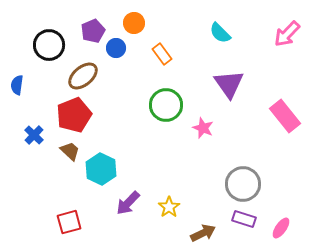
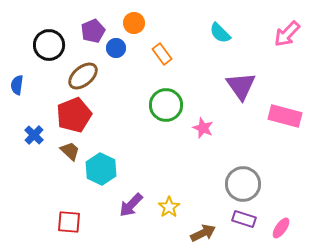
purple triangle: moved 12 px right, 2 px down
pink rectangle: rotated 36 degrees counterclockwise
purple arrow: moved 3 px right, 2 px down
red square: rotated 20 degrees clockwise
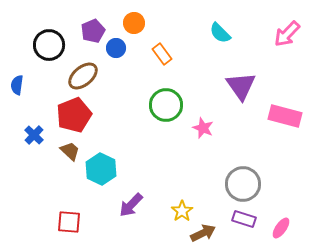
yellow star: moved 13 px right, 4 px down
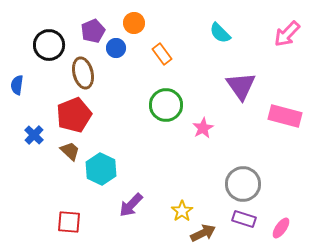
brown ellipse: moved 3 px up; rotated 64 degrees counterclockwise
pink star: rotated 20 degrees clockwise
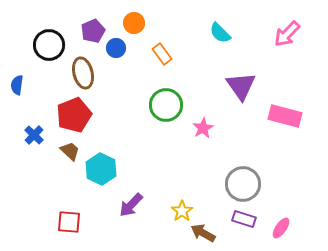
brown arrow: rotated 125 degrees counterclockwise
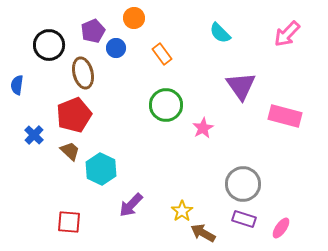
orange circle: moved 5 px up
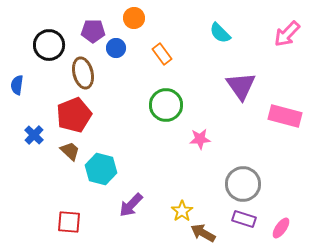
purple pentagon: rotated 25 degrees clockwise
pink star: moved 3 px left, 11 px down; rotated 25 degrees clockwise
cyan hexagon: rotated 12 degrees counterclockwise
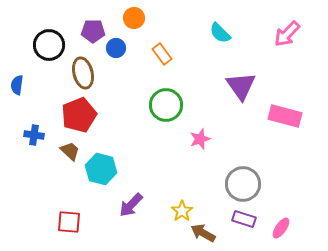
red pentagon: moved 5 px right
blue cross: rotated 36 degrees counterclockwise
pink star: rotated 15 degrees counterclockwise
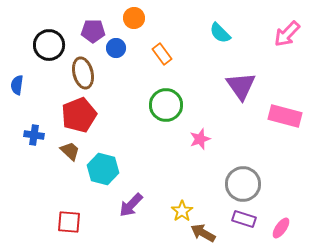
cyan hexagon: moved 2 px right
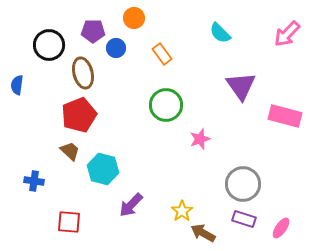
blue cross: moved 46 px down
